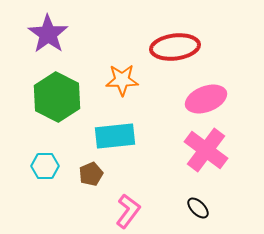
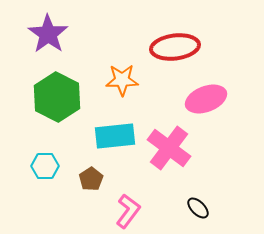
pink cross: moved 37 px left, 2 px up
brown pentagon: moved 5 px down; rotated 10 degrees counterclockwise
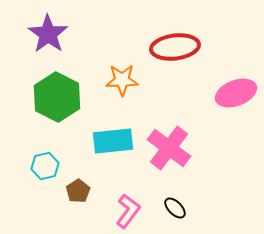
pink ellipse: moved 30 px right, 6 px up
cyan rectangle: moved 2 px left, 5 px down
cyan hexagon: rotated 12 degrees counterclockwise
brown pentagon: moved 13 px left, 12 px down
black ellipse: moved 23 px left
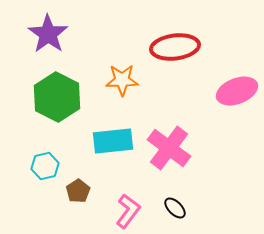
pink ellipse: moved 1 px right, 2 px up
